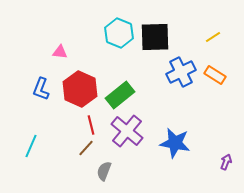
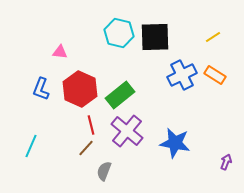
cyan hexagon: rotated 8 degrees counterclockwise
blue cross: moved 1 px right, 3 px down
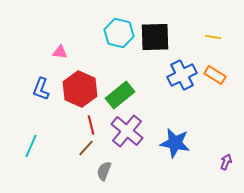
yellow line: rotated 42 degrees clockwise
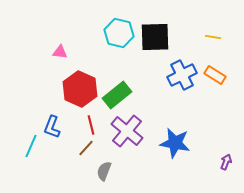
blue L-shape: moved 11 px right, 38 px down
green rectangle: moved 3 px left
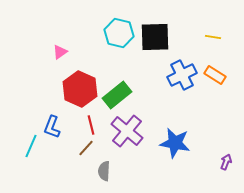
pink triangle: rotated 42 degrees counterclockwise
gray semicircle: rotated 18 degrees counterclockwise
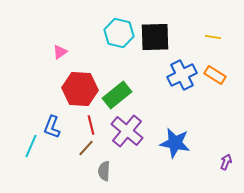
red hexagon: rotated 20 degrees counterclockwise
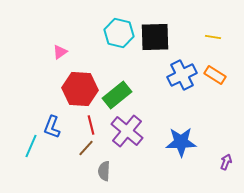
blue star: moved 6 px right, 1 px up; rotated 12 degrees counterclockwise
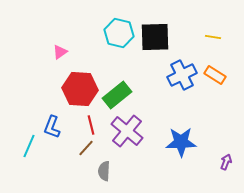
cyan line: moved 2 px left
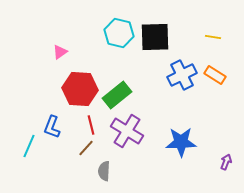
purple cross: rotated 8 degrees counterclockwise
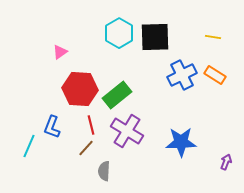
cyan hexagon: rotated 16 degrees clockwise
